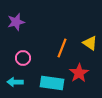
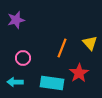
purple star: moved 2 px up
yellow triangle: rotated 14 degrees clockwise
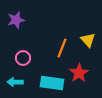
yellow triangle: moved 2 px left, 3 px up
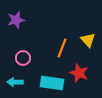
red star: rotated 18 degrees counterclockwise
